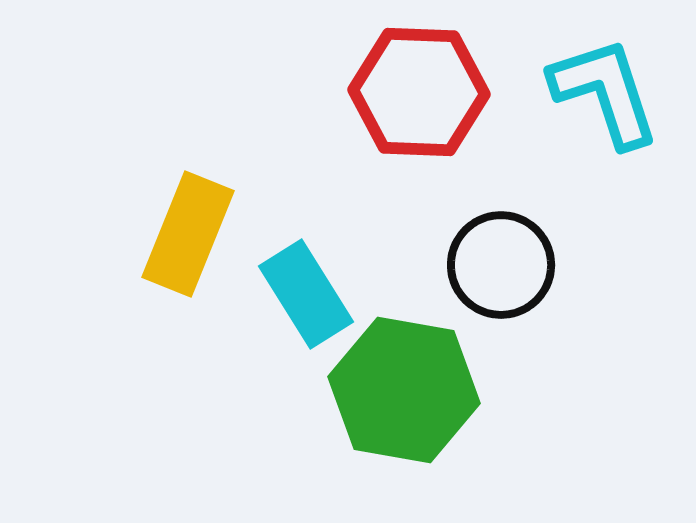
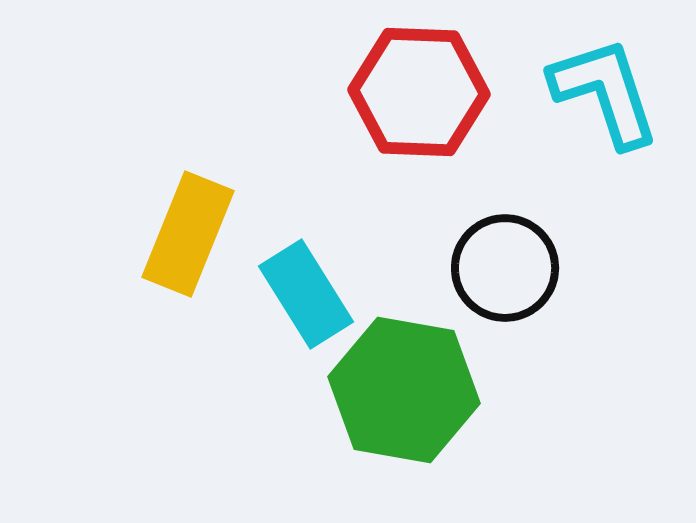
black circle: moved 4 px right, 3 px down
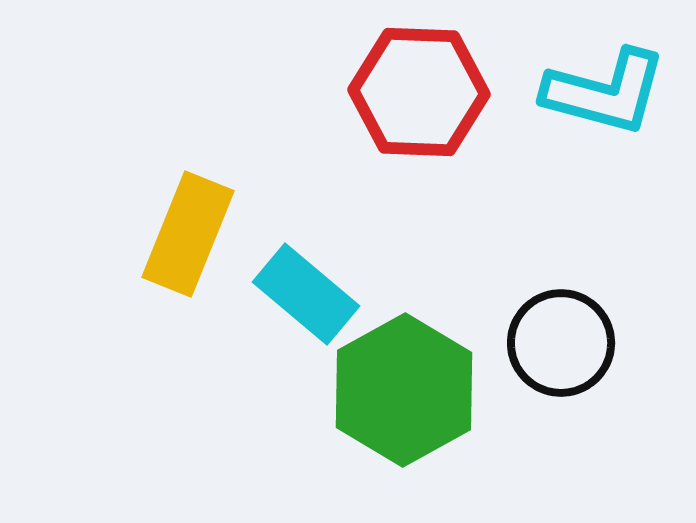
cyan L-shape: rotated 123 degrees clockwise
black circle: moved 56 px right, 75 px down
cyan rectangle: rotated 18 degrees counterclockwise
green hexagon: rotated 21 degrees clockwise
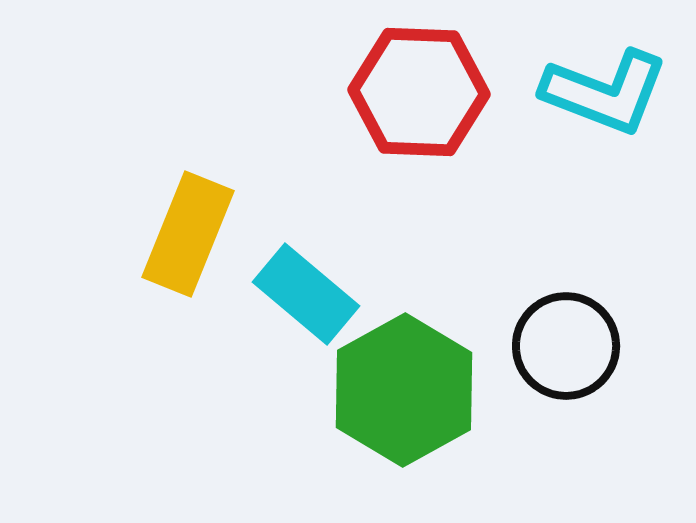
cyan L-shape: rotated 6 degrees clockwise
black circle: moved 5 px right, 3 px down
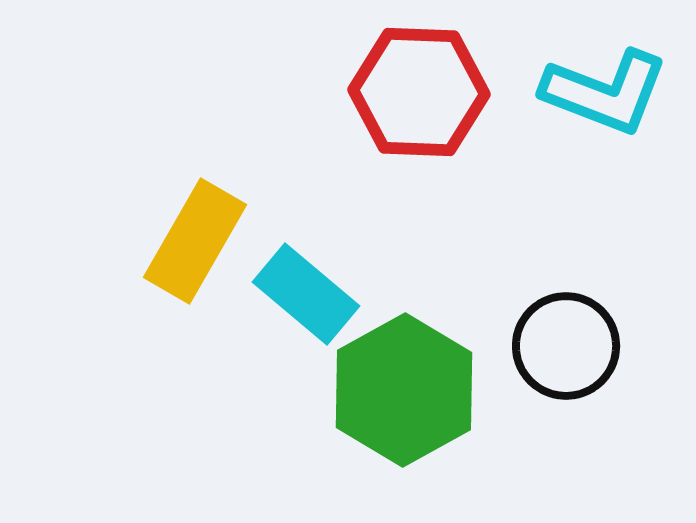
yellow rectangle: moved 7 px right, 7 px down; rotated 8 degrees clockwise
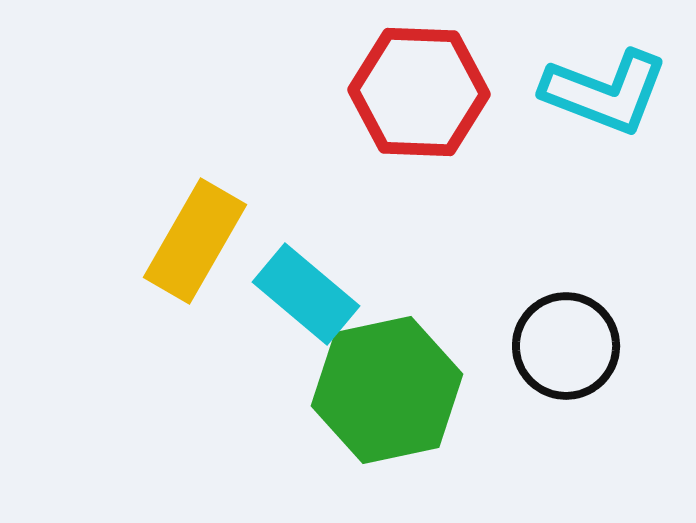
green hexagon: moved 17 px left; rotated 17 degrees clockwise
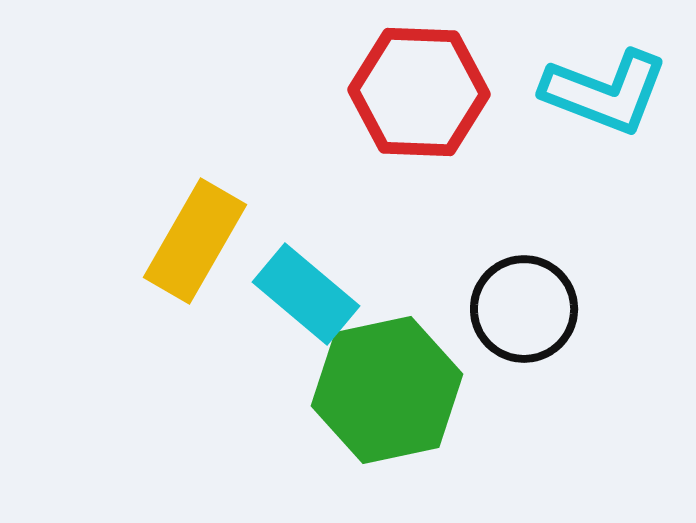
black circle: moved 42 px left, 37 px up
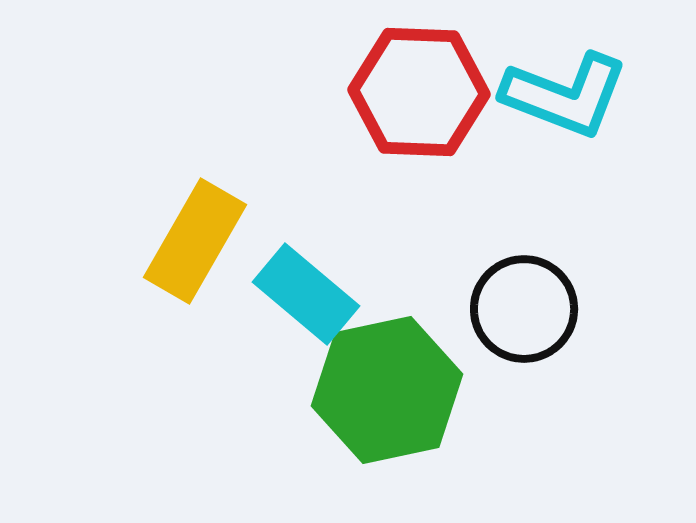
cyan L-shape: moved 40 px left, 3 px down
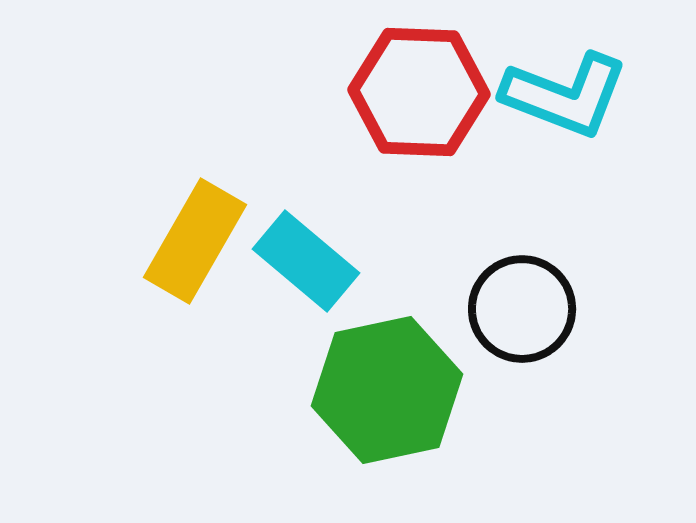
cyan rectangle: moved 33 px up
black circle: moved 2 px left
